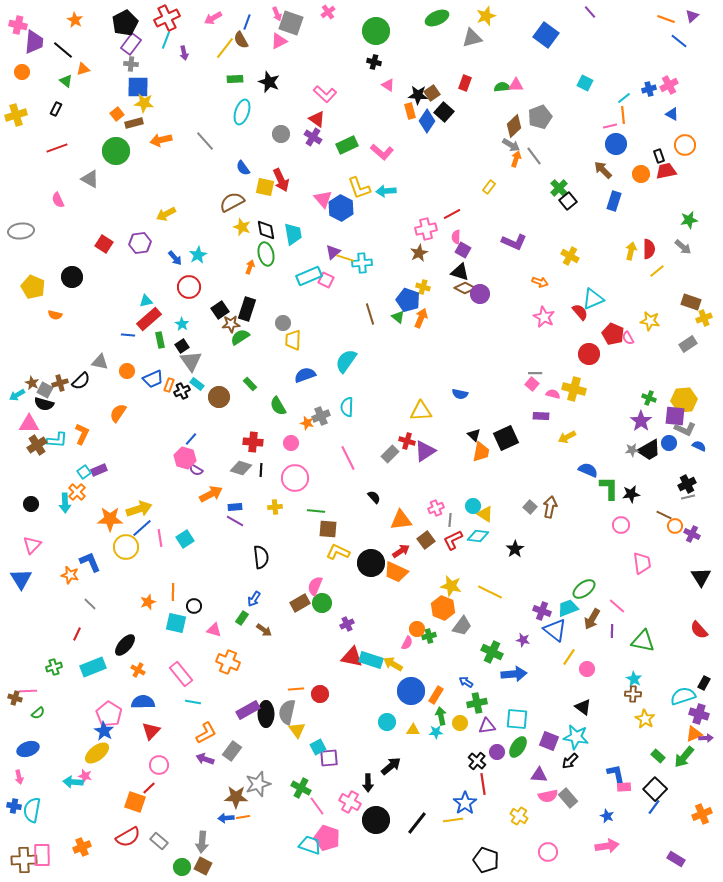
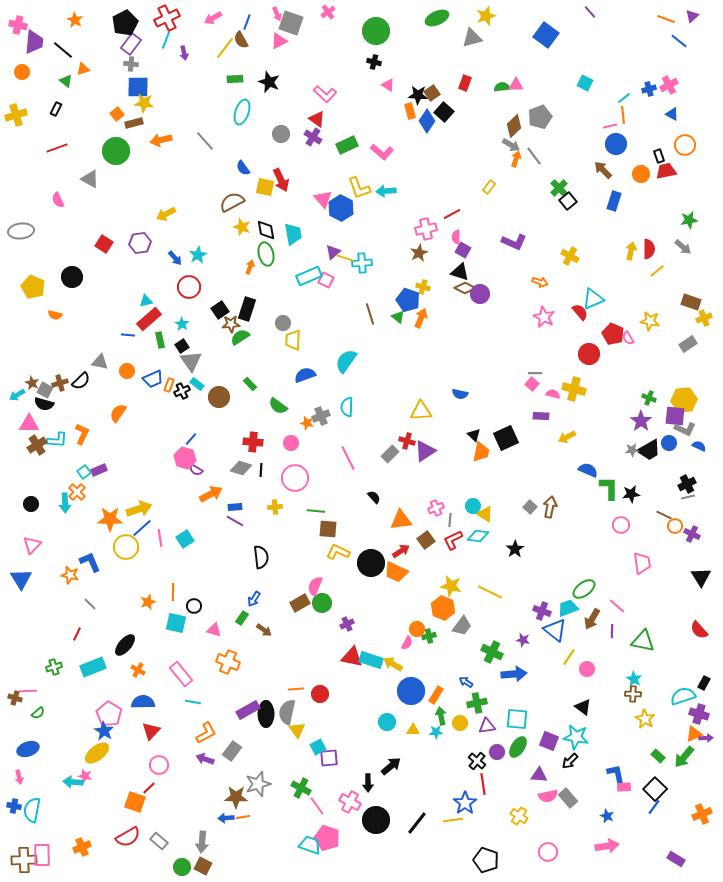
green semicircle at (278, 406): rotated 24 degrees counterclockwise
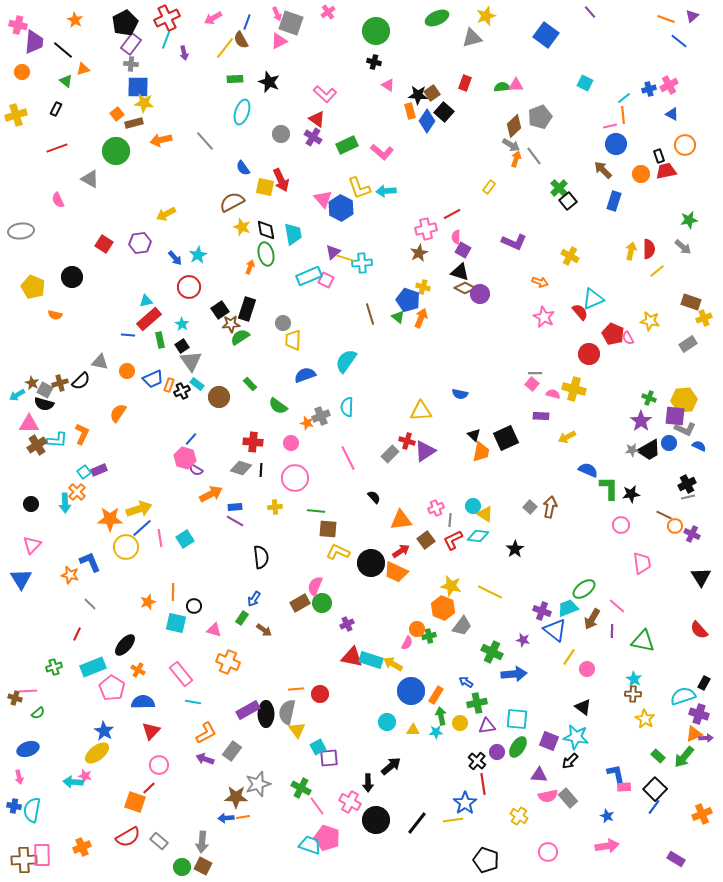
pink pentagon at (109, 714): moved 3 px right, 26 px up
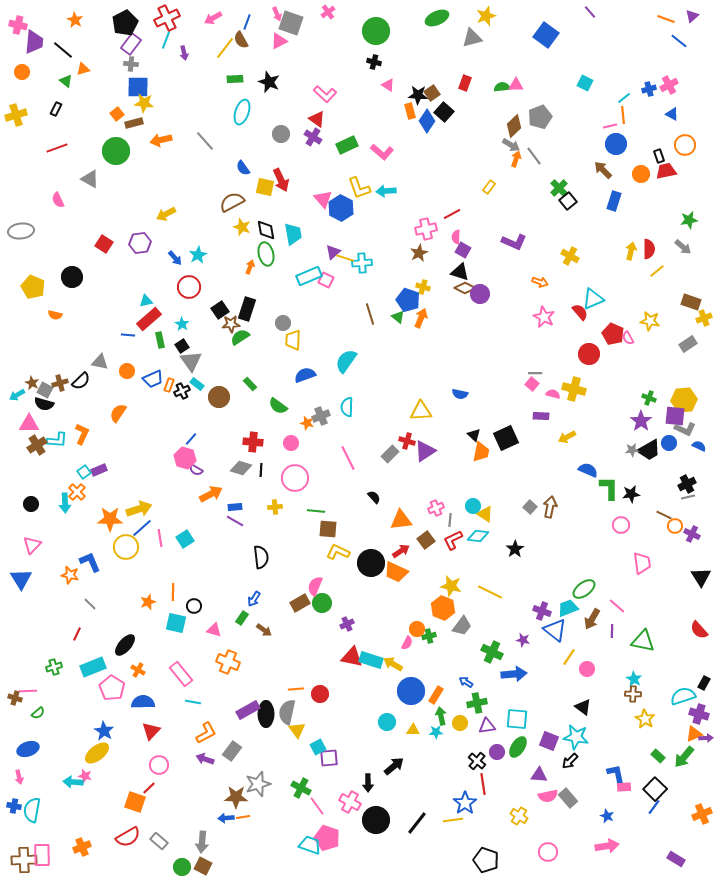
black arrow at (391, 766): moved 3 px right
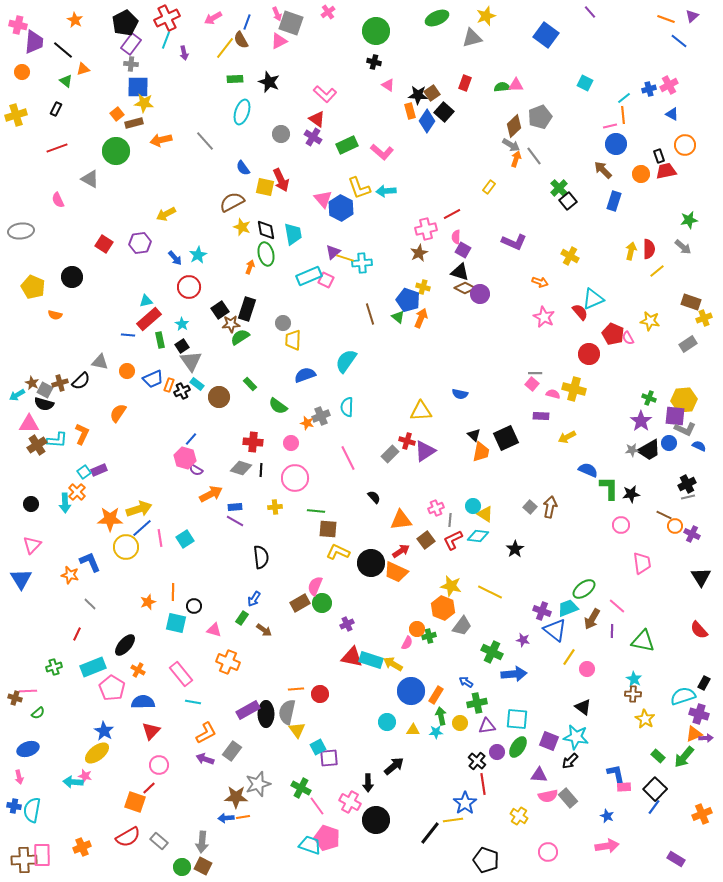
black line at (417, 823): moved 13 px right, 10 px down
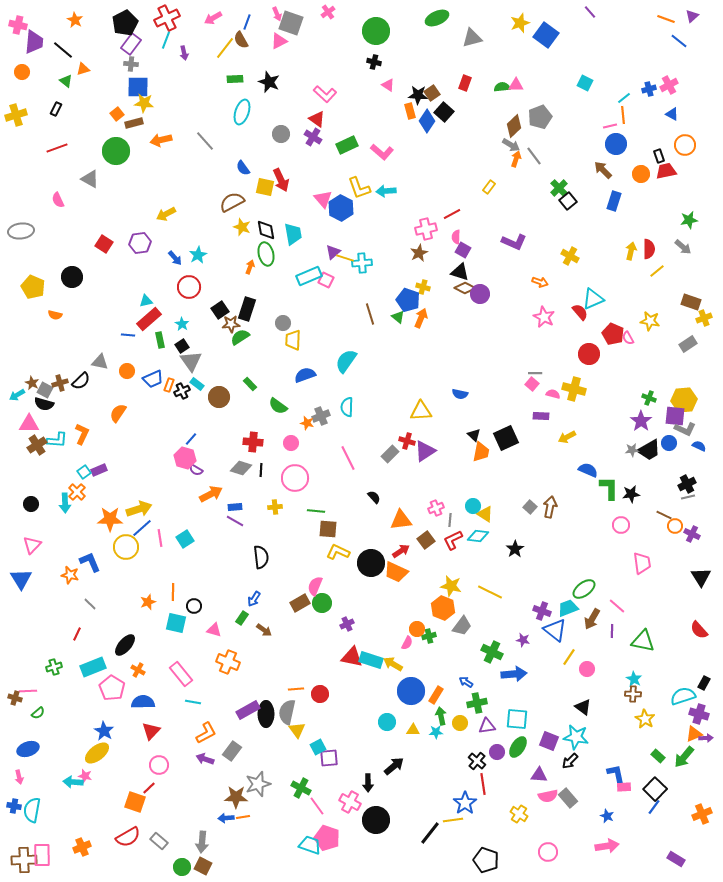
yellow star at (486, 16): moved 34 px right, 7 px down
yellow cross at (519, 816): moved 2 px up
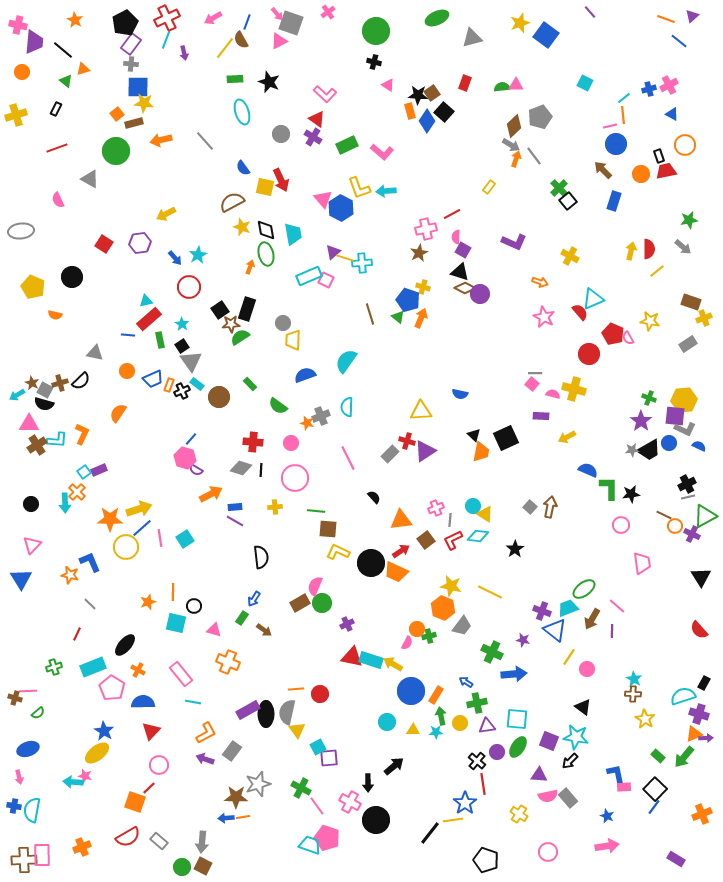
pink arrow at (277, 14): rotated 16 degrees counterclockwise
cyan ellipse at (242, 112): rotated 35 degrees counterclockwise
gray triangle at (100, 362): moved 5 px left, 9 px up
green triangle at (643, 641): moved 62 px right, 125 px up; rotated 40 degrees counterclockwise
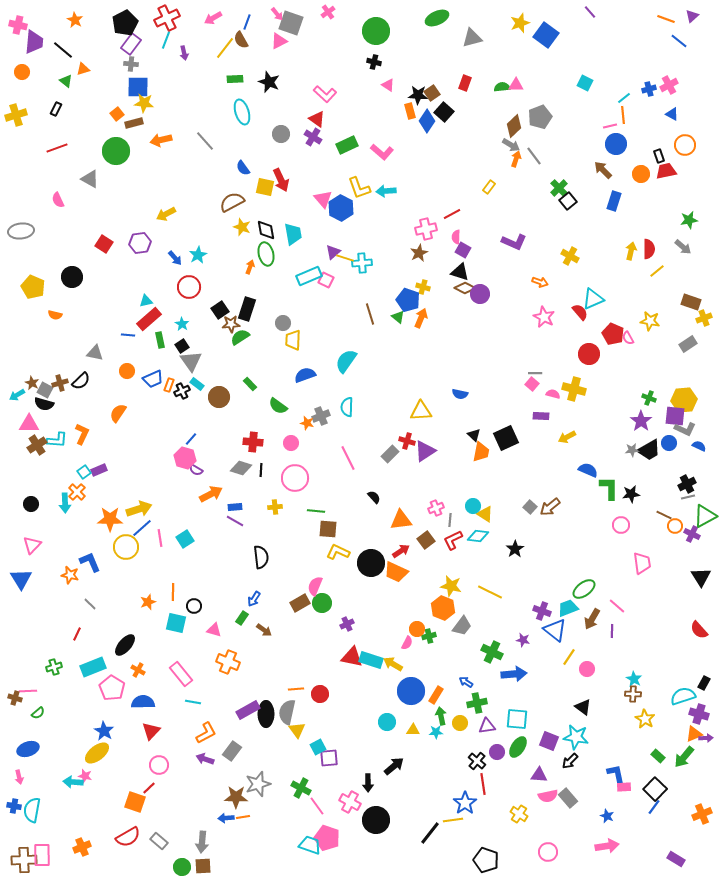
brown arrow at (550, 507): rotated 140 degrees counterclockwise
brown square at (203, 866): rotated 30 degrees counterclockwise
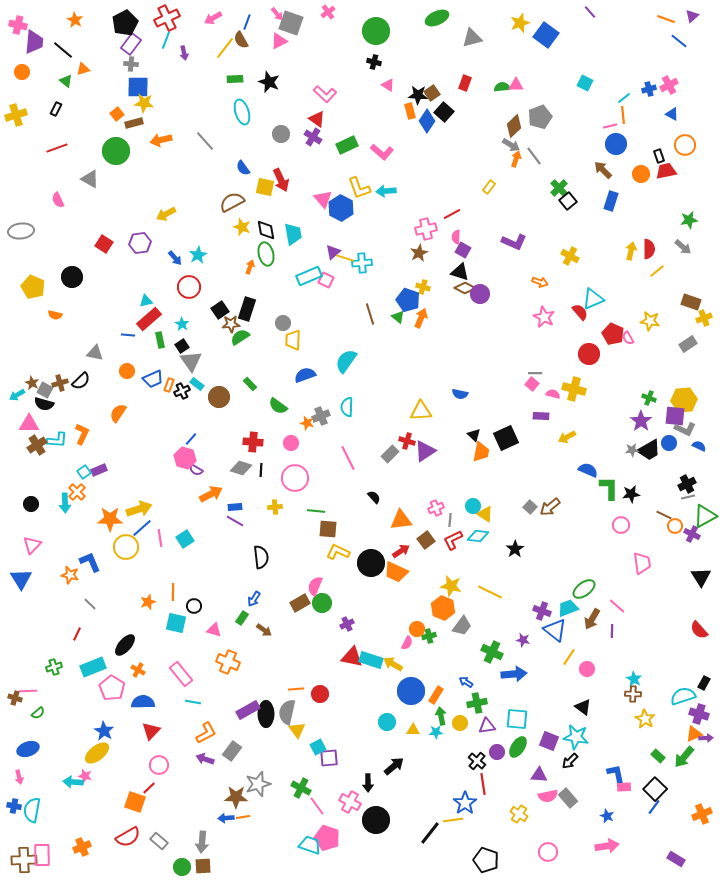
blue rectangle at (614, 201): moved 3 px left
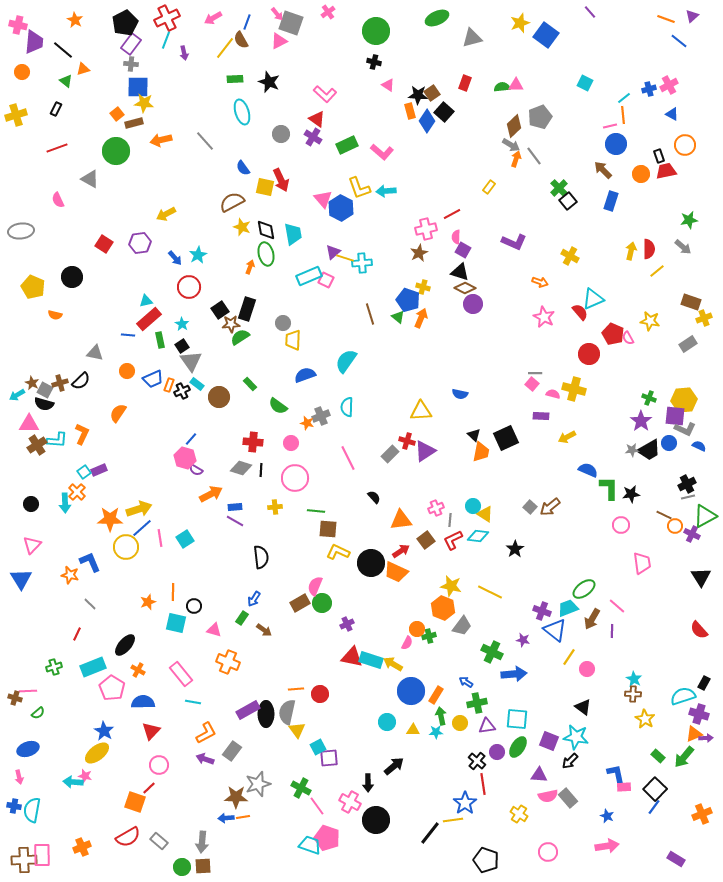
purple circle at (480, 294): moved 7 px left, 10 px down
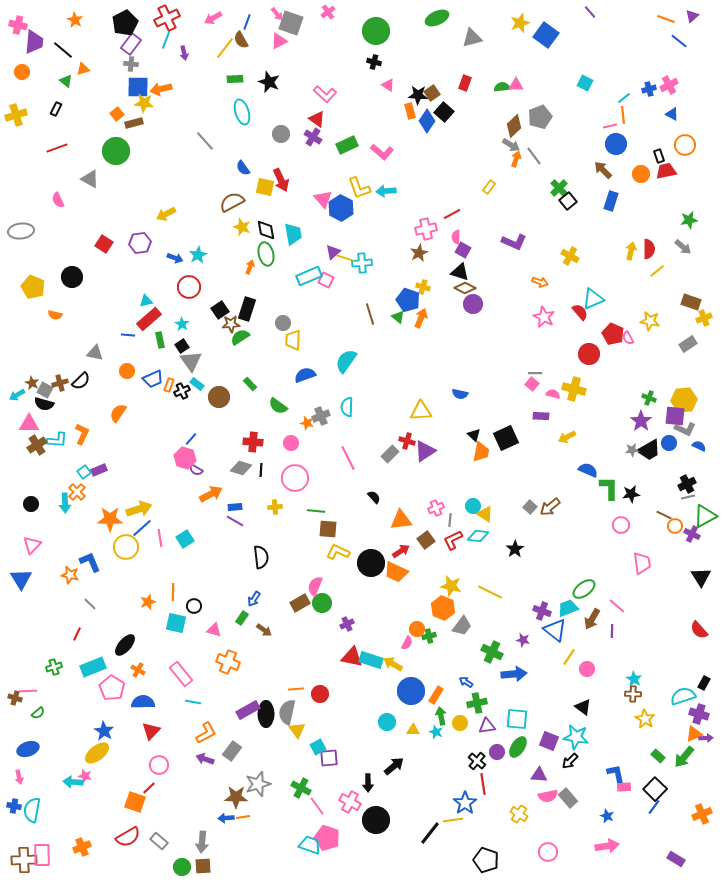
orange arrow at (161, 140): moved 51 px up
blue arrow at (175, 258): rotated 28 degrees counterclockwise
cyan star at (436, 732): rotated 24 degrees clockwise
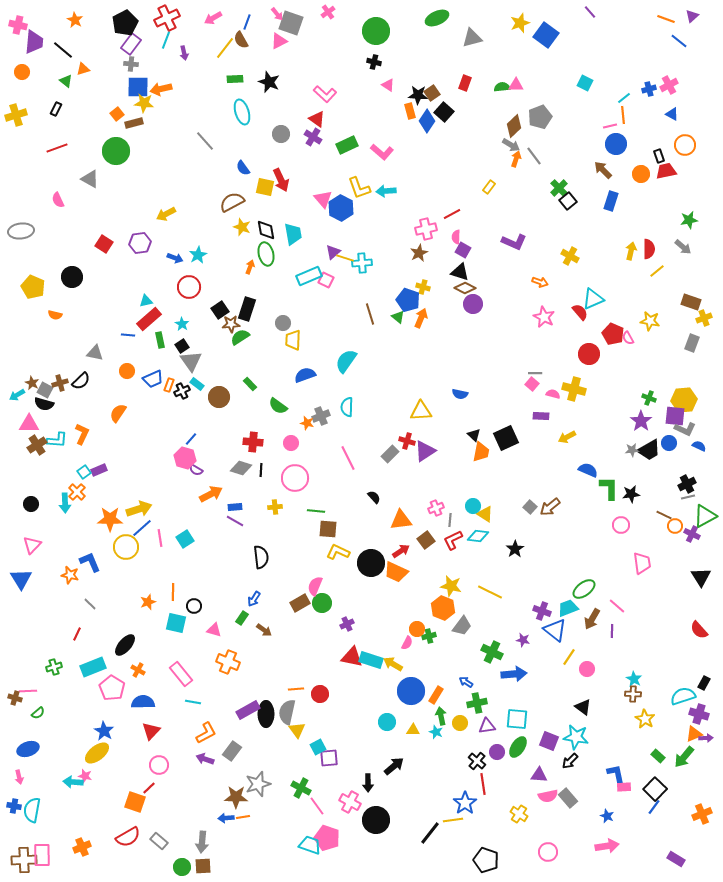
gray rectangle at (688, 344): moved 4 px right, 1 px up; rotated 36 degrees counterclockwise
